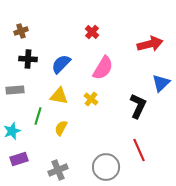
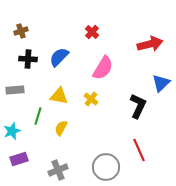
blue semicircle: moved 2 px left, 7 px up
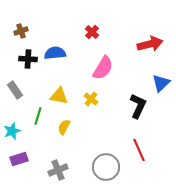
blue semicircle: moved 4 px left, 4 px up; rotated 40 degrees clockwise
gray rectangle: rotated 60 degrees clockwise
yellow semicircle: moved 3 px right, 1 px up
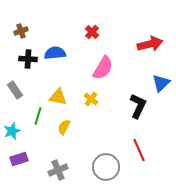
yellow triangle: moved 1 px left, 1 px down
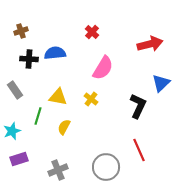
black cross: moved 1 px right
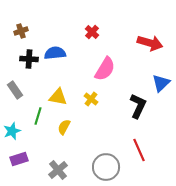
red arrow: moved 1 px up; rotated 30 degrees clockwise
pink semicircle: moved 2 px right, 1 px down
gray cross: rotated 18 degrees counterclockwise
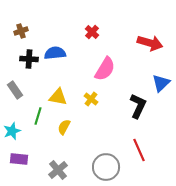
purple rectangle: rotated 24 degrees clockwise
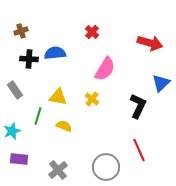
yellow cross: moved 1 px right
yellow semicircle: moved 1 px up; rotated 84 degrees clockwise
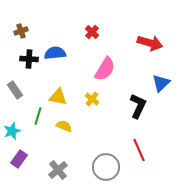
purple rectangle: rotated 60 degrees counterclockwise
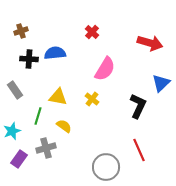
yellow semicircle: rotated 14 degrees clockwise
gray cross: moved 12 px left, 22 px up; rotated 24 degrees clockwise
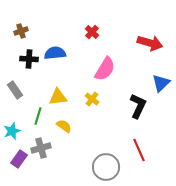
yellow triangle: rotated 18 degrees counterclockwise
gray cross: moved 5 px left
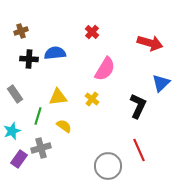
gray rectangle: moved 4 px down
gray circle: moved 2 px right, 1 px up
